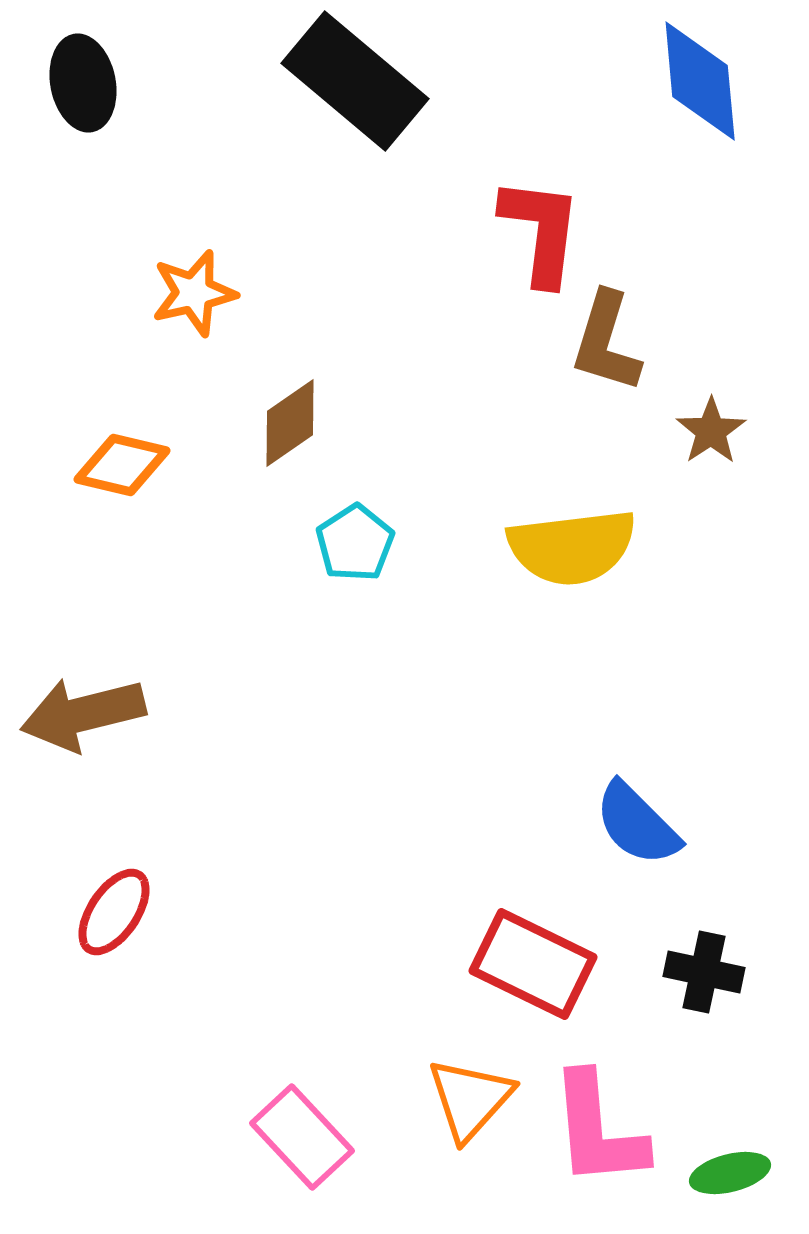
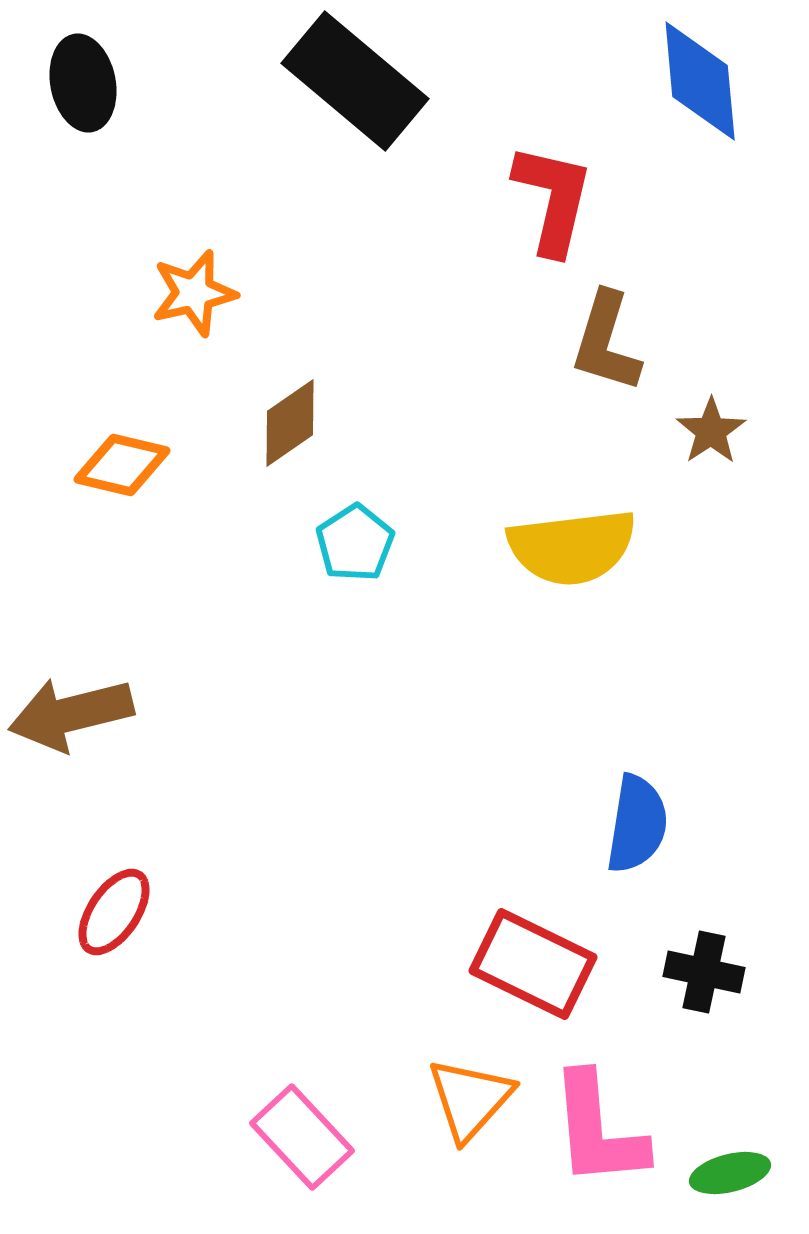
red L-shape: moved 12 px right, 32 px up; rotated 6 degrees clockwise
brown arrow: moved 12 px left
blue semicircle: rotated 126 degrees counterclockwise
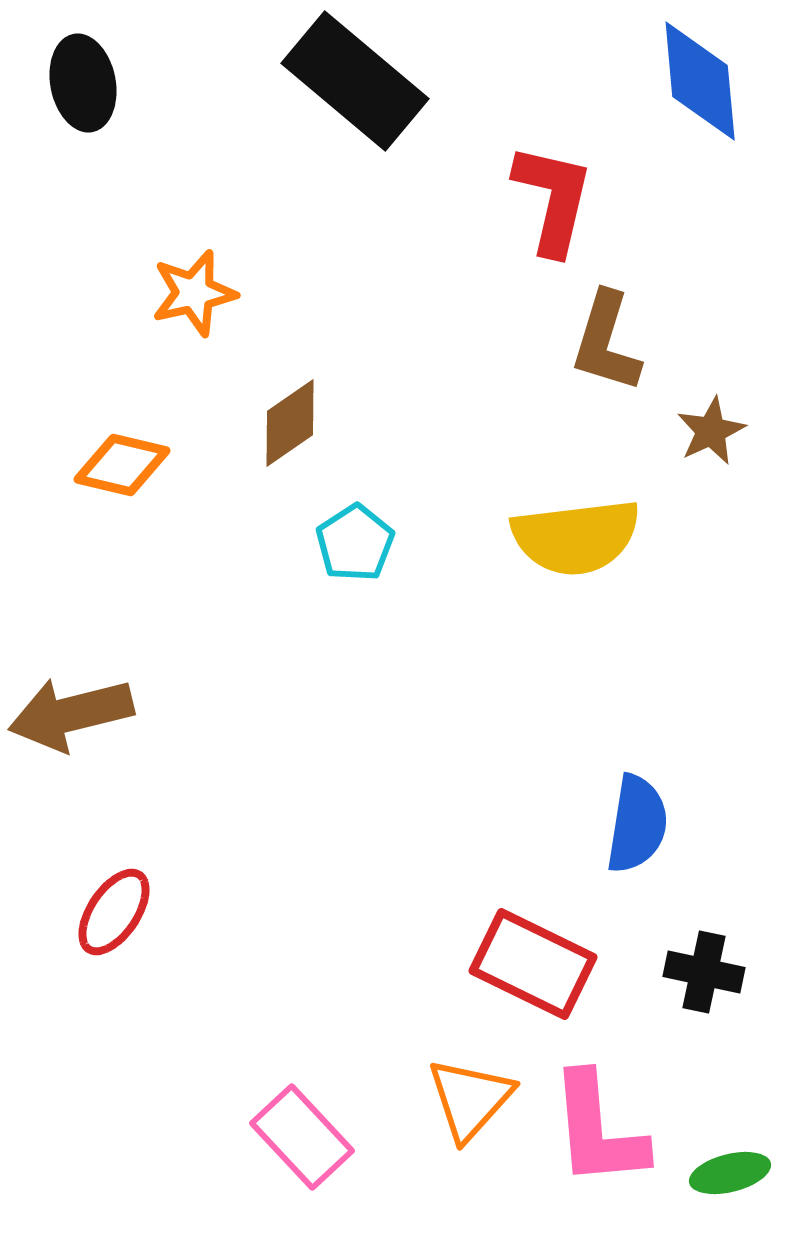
brown star: rotated 8 degrees clockwise
yellow semicircle: moved 4 px right, 10 px up
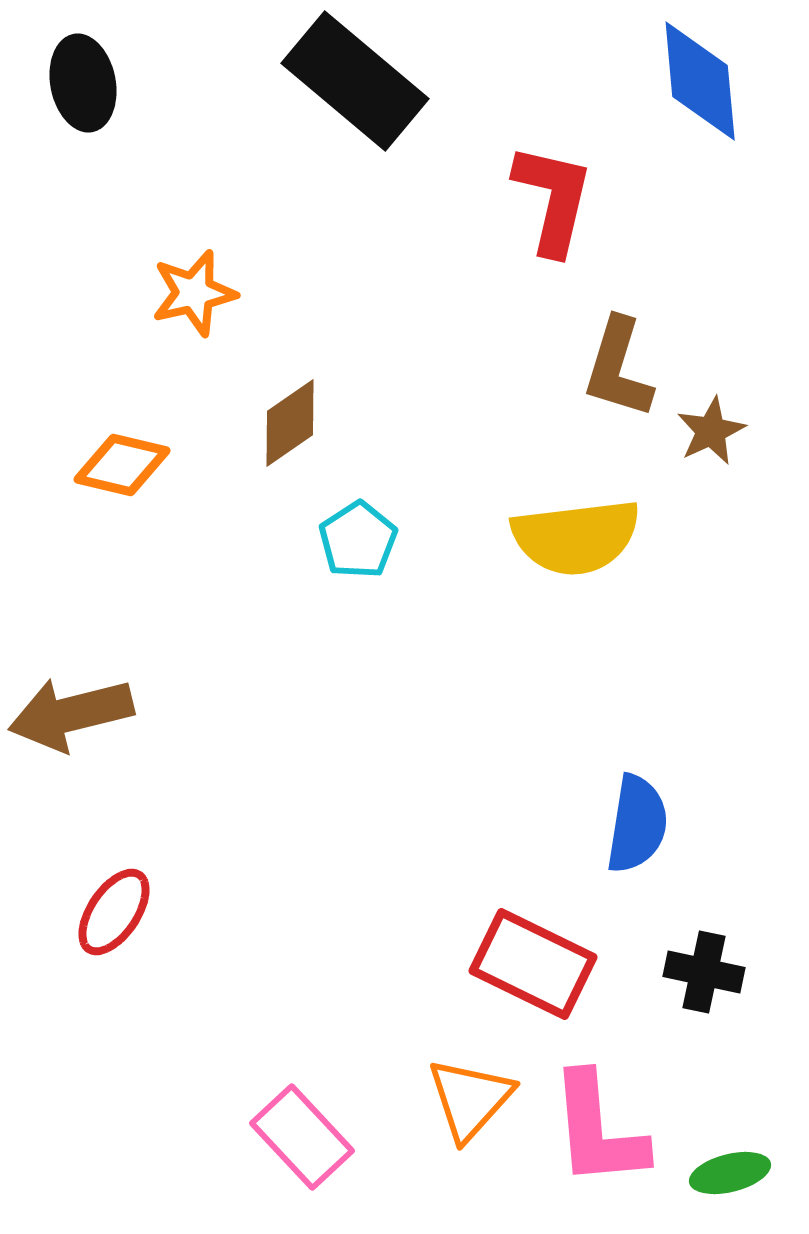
brown L-shape: moved 12 px right, 26 px down
cyan pentagon: moved 3 px right, 3 px up
